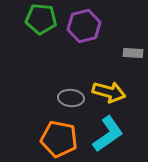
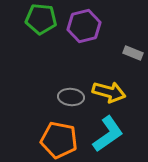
gray rectangle: rotated 18 degrees clockwise
gray ellipse: moved 1 px up
orange pentagon: moved 1 px down
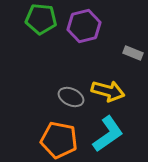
yellow arrow: moved 1 px left, 1 px up
gray ellipse: rotated 20 degrees clockwise
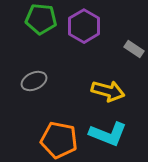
purple hexagon: rotated 16 degrees counterclockwise
gray rectangle: moved 1 px right, 4 px up; rotated 12 degrees clockwise
gray ellipse: moved 37 px left, 16 px up; rotated 50 degrees counterclockwise
cyan L-shape: rotated 57 degrees clockwise
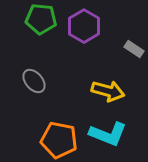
gray ellipse: rotated 75 degrees clockwise
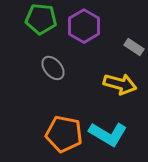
gray rectangle: moved 2 px up
gray ellipse: moved 19 px right, 13 px up
yellow arrow: moved 12 px right, 7 px up
cyan L-shape: rotated 9 degrees clockwise
orange pentagon: moved 5 px right, 6 px up
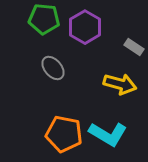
green pentagon: moved 3 px right
purple hexagon: moved 1 px right, 1 px down
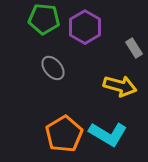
gray rectangle: moved 1 px down; rotated 24 degrees clockwise
yellow arrow: moved 2 px down
orange pentagon: rotated 30 degrees clockwise
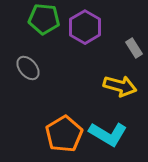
gray ellipse: moved 25 px left
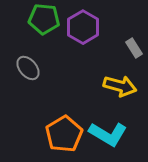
purple hexagon: moved 2 px left
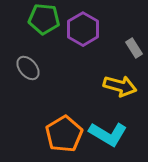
purple hexagon: moved 2 px down
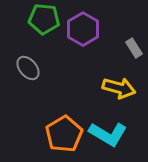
yellow arrow: moved 1 px left, 2 px down
